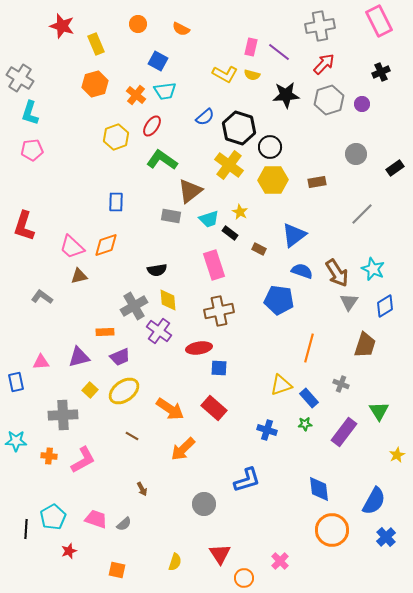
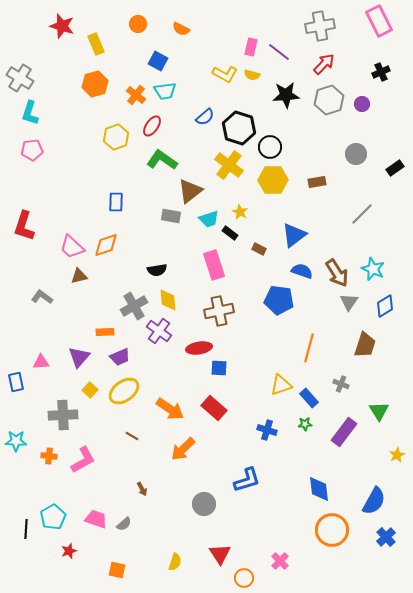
purple triangle at (79, 357): rotated 35 degrees counterclockwise
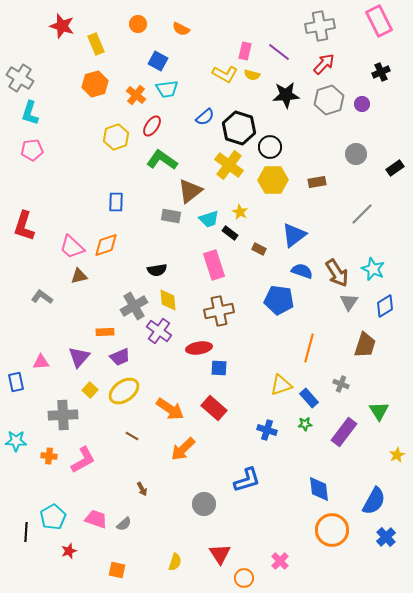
pink rectangle at (251, 47): moved 6 px left, 4 px down
cyan trapezoid at (165, 91): moved 2 px right, 2 px up
black line at (26, 529): moved 3 px down
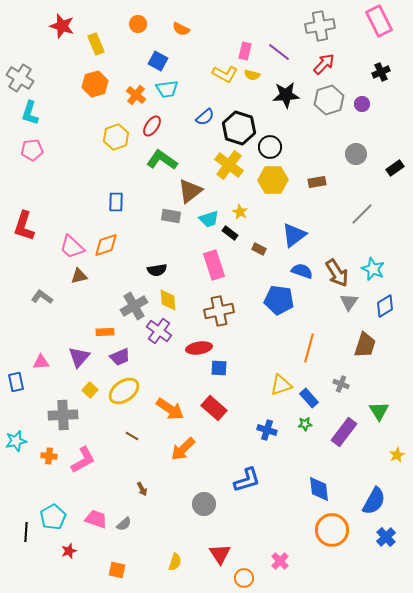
cyan star at (16, 441): rotated 15 degrees counterclockwise
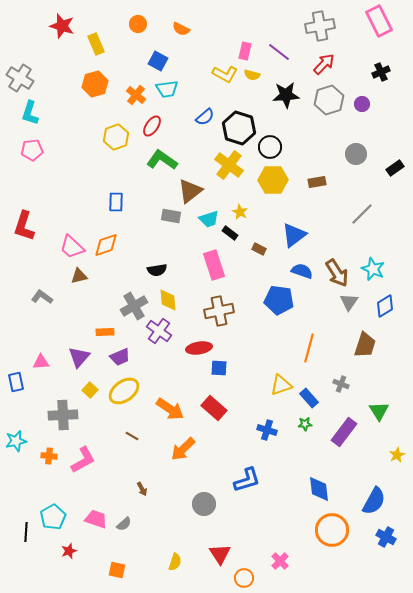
blue cross at (386, 537): rotated 18 degrees counterclockwise
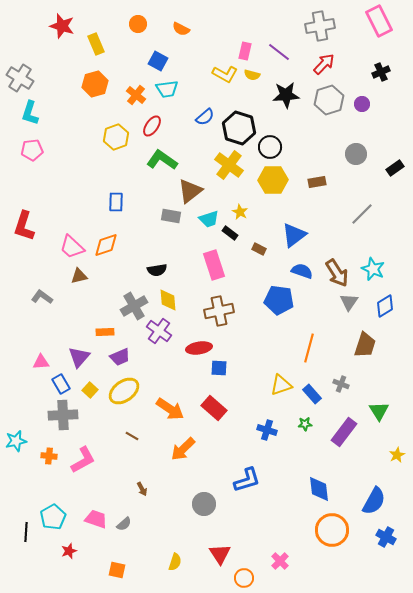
blue rectangle at (16, 382): moved 45 px right, 2 px down; rotated 18 degrees counterclockwise
blue rectangle at (309, 398): moved 3 px right, 4 px up
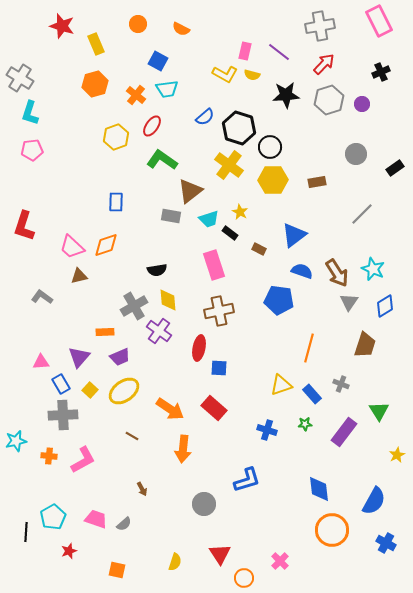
red ellipse at (199, 348): rotated 70 degrees counterclockwise
orange arrow at (183, 449): rotated 40 degrees counterclockwise
blue cross at (386, 537): moved 6 px down
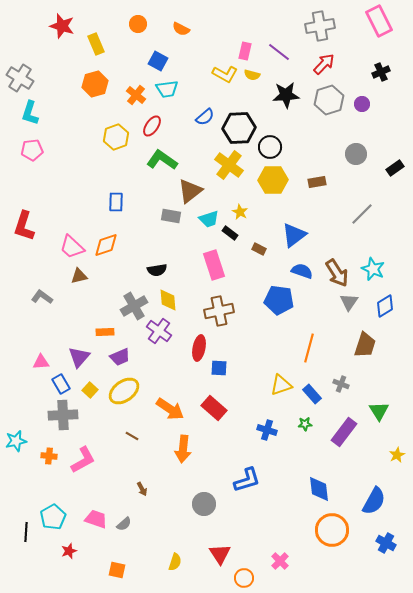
black hexagon at (239, 128): rotated 20 degrees counterclockwise
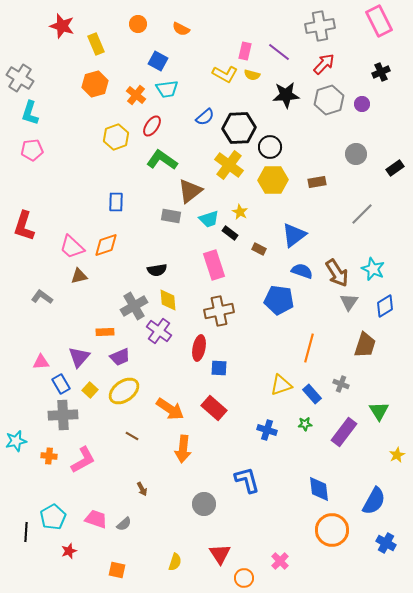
blue L-shape at (247, 480): rotated 88 degrees counterclockwise
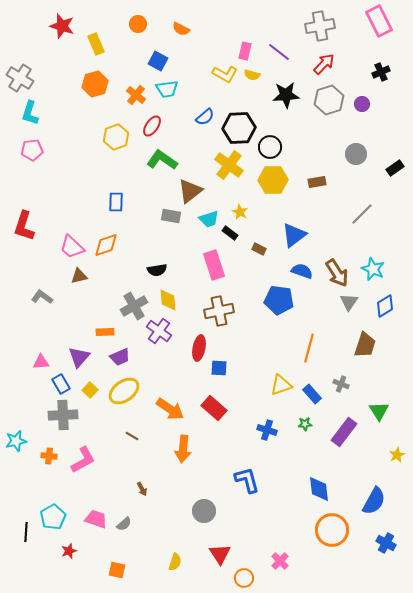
gray circle at (204, 504): moved 7 px down
